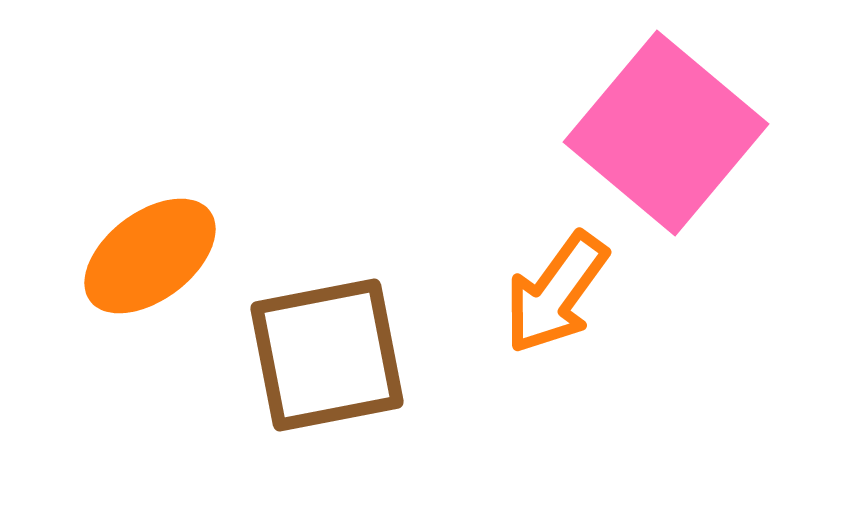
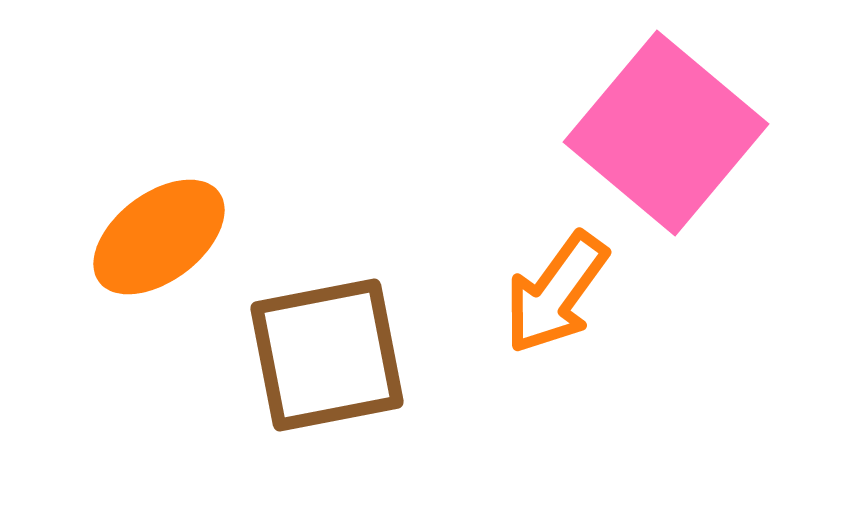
orange ellipse: moved 9 px right, 19 px up
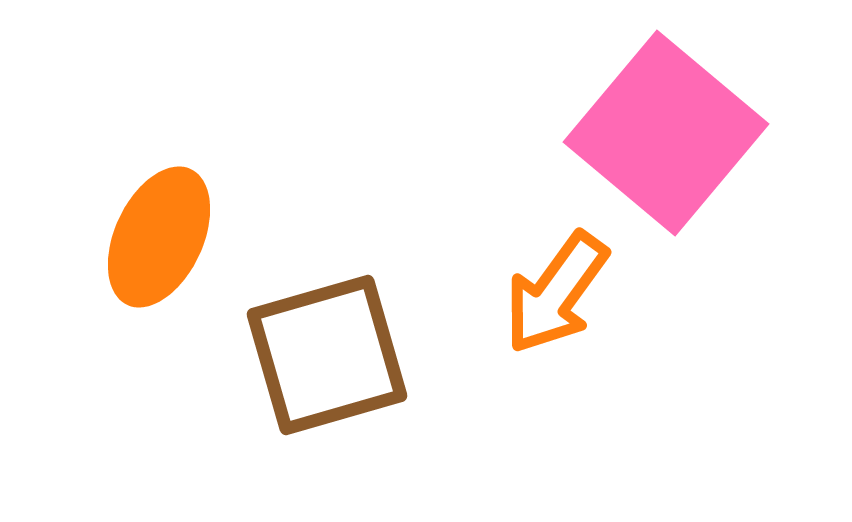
orange ellipse: rotated 28 degrees counterclockwise
brown square: rotated 5 degrees counterclockwise
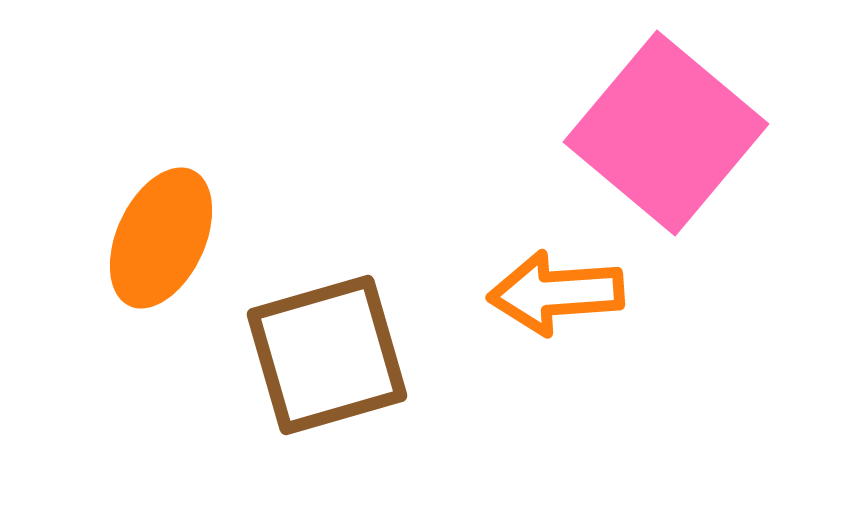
orange ellipse: moved 2 px right, 1 px down
orange arrow: rotated 50 degrees clockwise
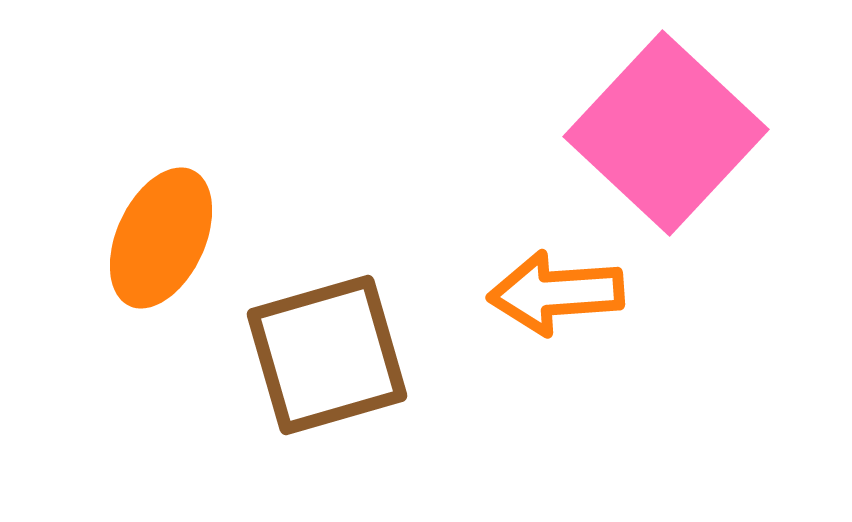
pink square: rotated 3 degrees clockwise
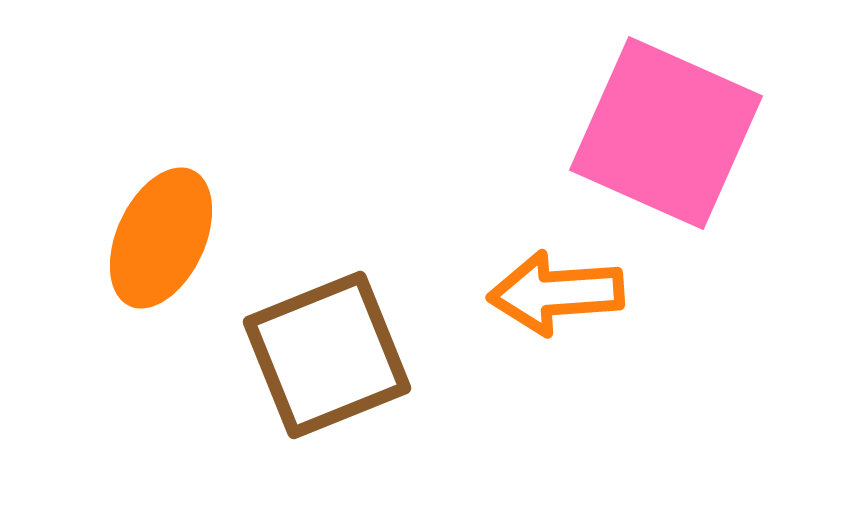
pink square: rotated 19 degrees counterclockwise
brown square: rotated 6 degrees counterclockwise
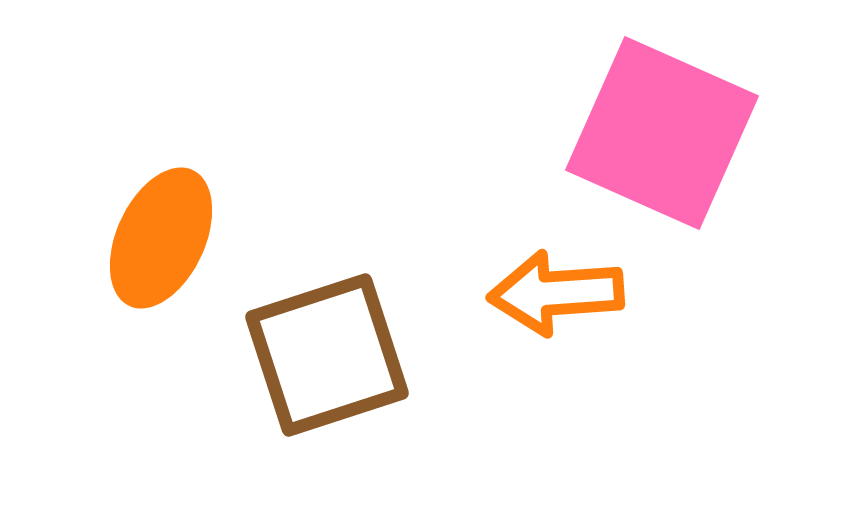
pink square: moved 4 px left
brown square: rotated 4 degrees clockwise
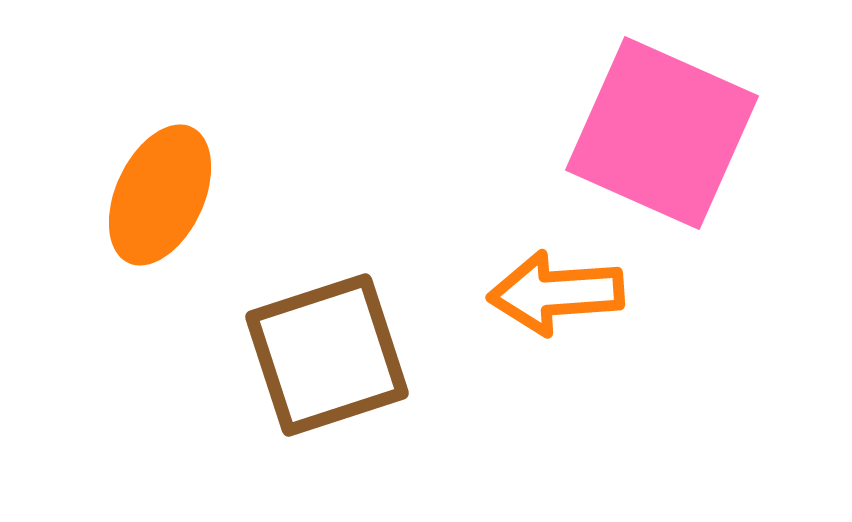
orange ellipse: moved 1 px left, 43 px up
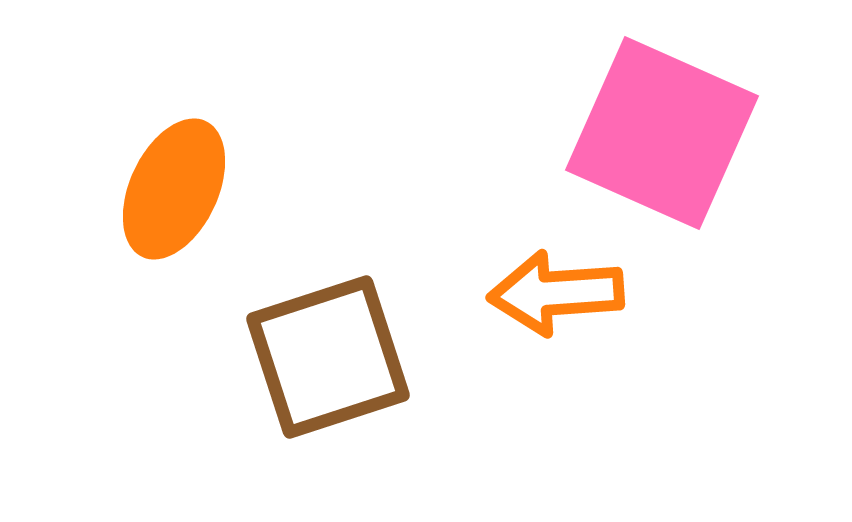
orange ellipse: moved 14 px right, 6 px up
brown square: moved 1 px right, 2 px down
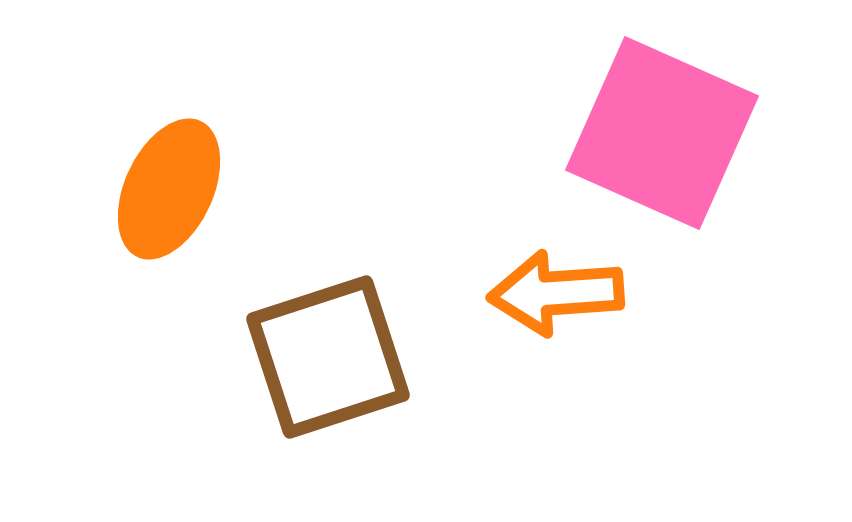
orange ellipse: moved 5 px left
